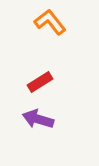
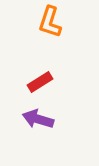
orange L-shape: rotated 124 degrees counterclockwise
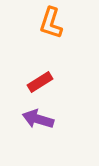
orange L-shape: moved 1 px right, 1 px down
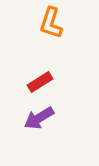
purple arrow: moved 1 px right, 1 px up; rotated 48 degrees counterclockwise
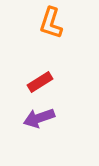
purple arrow: rotated 12 degrees clockwise
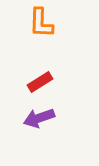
orange L-shape: moved 10 px left; rotated 16 degrees counterclockwise
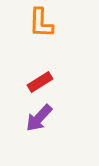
purple arrow: rotated 28 degrees counterclockwise
